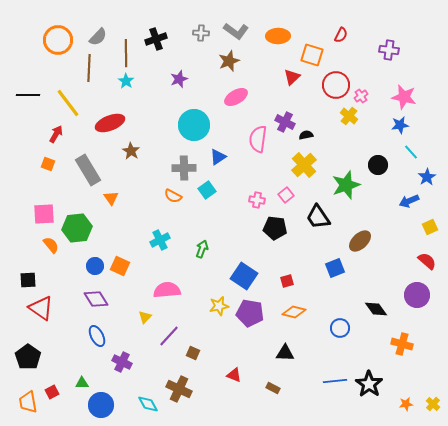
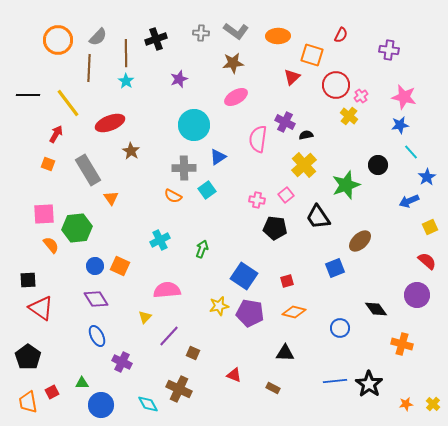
brown star at (229, 61): moved 4 px right, 2 px down; rotated 15 degrees clockwise
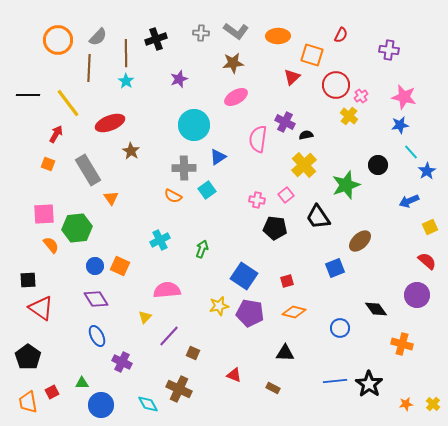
blue star at (427, 177): moved 6 px up
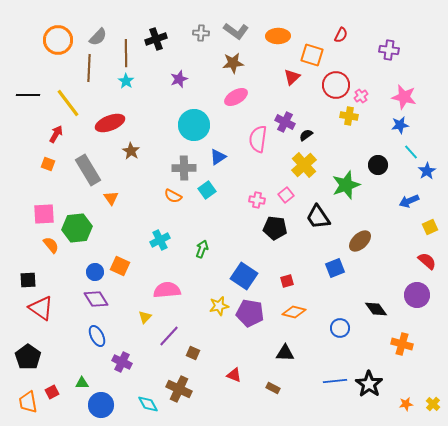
yellow cross at (349, 116): rotated 30 degrees counterclockwise
black semicircle at (306, 135): rotated 24 degrees counterclockwise
blue circle at (95, 266): moved 6 px down
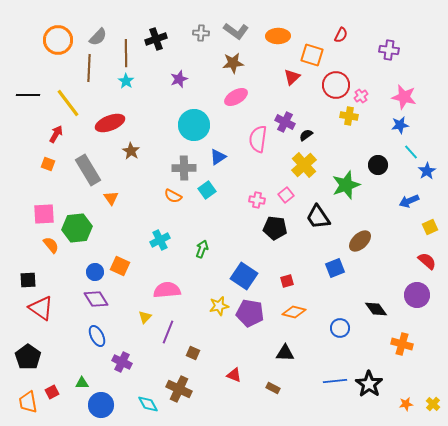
purple line at (169, 336): moved 1 px left, 4 px up; rotated 20 degrees counterclockwise
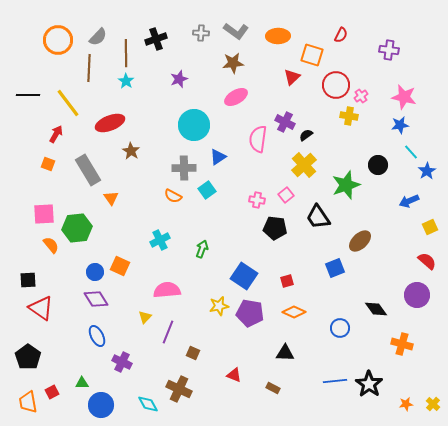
orange diamond at (294, 312): rotated 10 degrees clockwise
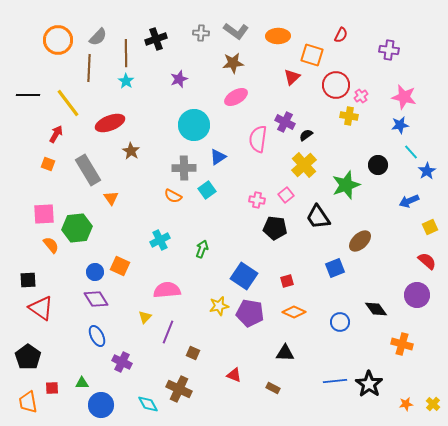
blue circle at (340, 328): moved 6 px up
red square at (52, 392): moved 4 px up; rotated 24 degrees clockwise
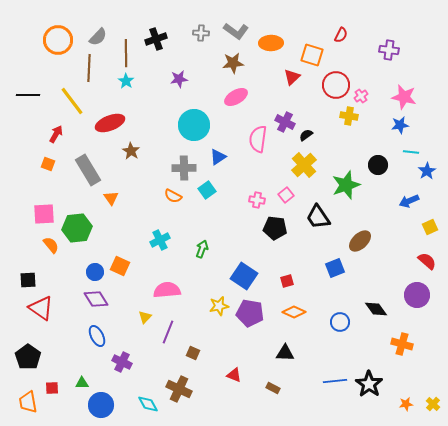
orange ellipse at (278, 36): moved 7 px left, 7 px down
purple star at (179, 79): rotated 12 degrees clockwise
yellow line at (68, 103): moved 4 px right, 2 px up
cyan line at (411, 152): rotated 42 degrees counterclockwise
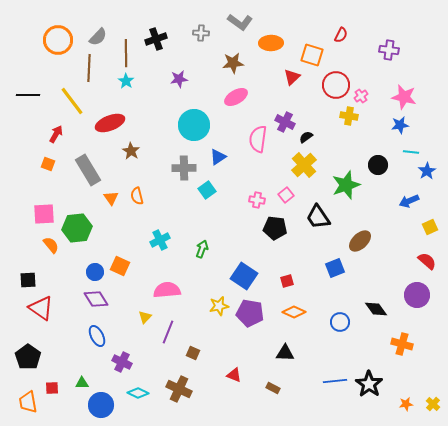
gray L-shape at (236, 31): moved 4 px right, 9 px up
black semicircle at (306, 135): moved 2 px down
orange semicircle at (173, 196): moved 36 px left; rotated 48 degrees clockwise
cyan diamond at (148, 404): moved 10 px left, 11 px up; rotated 35 degrees counterclockwise
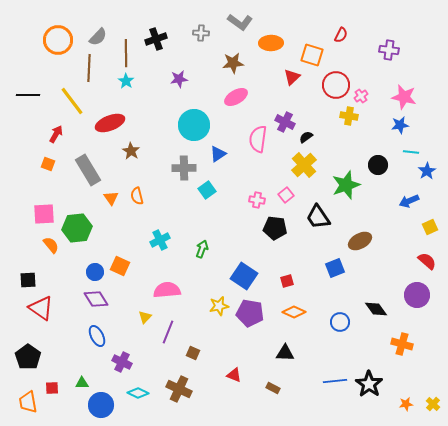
blue triangle at (218, 157): moved 3 px up
brown ellipse at (360, 241): rotated 15 degrees clockwise
